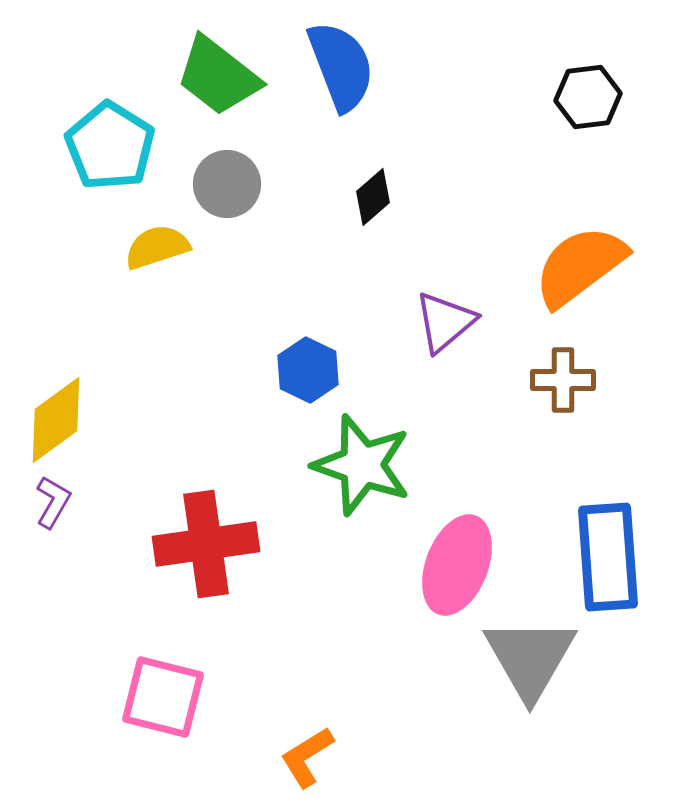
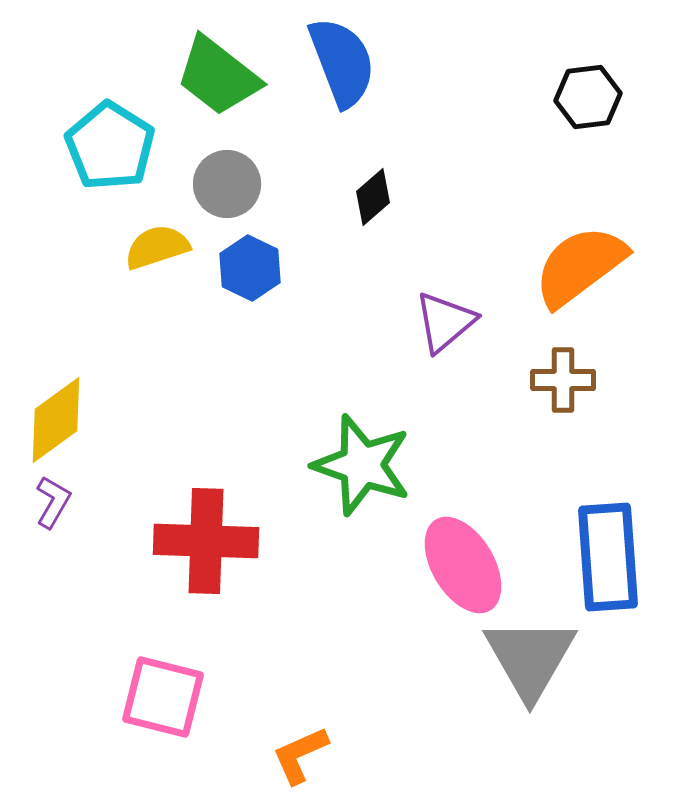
blue semicircle: moved 1 px right, 4 px up
blue hexagon: moved 58 px left, 102 px up
red cross: moved 3 px up; rotated 10 degrees clockwise
pink ellipse: moved 6 px right; rotated 52 degrees counterclockwise
orange L-shape: moved 7 px left, 2 px up; rotated 8 degrees clockwise
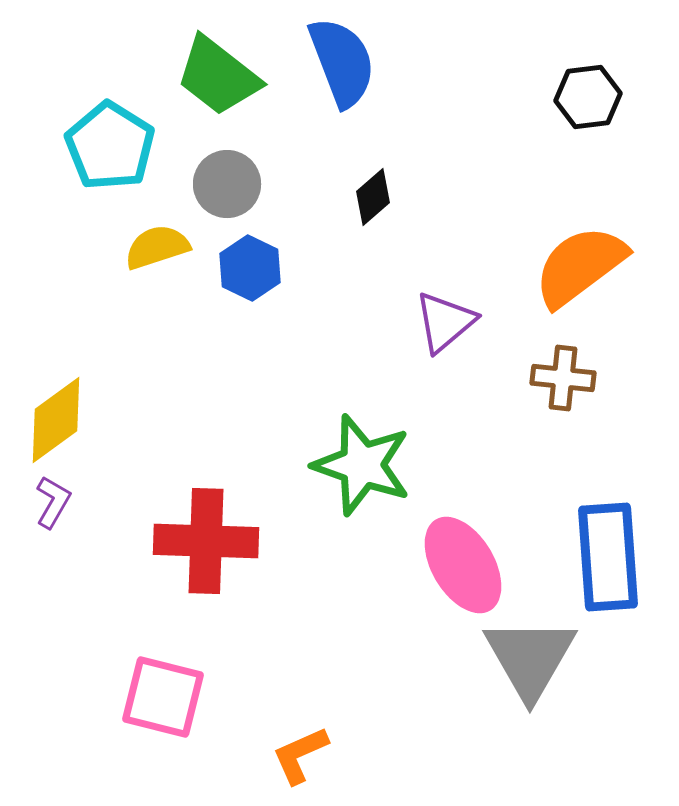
brown cross: moved 2 px up; rotated 6 degrees clockwise
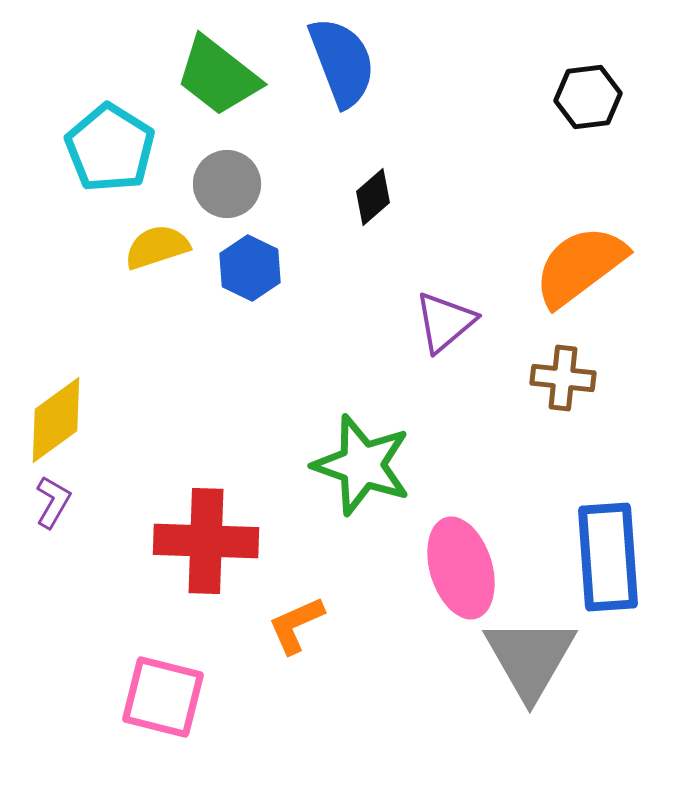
cyan pentagon: moved 2 px down
pink ellipse: moved 2 px left, 3 px down; rotated 14 degrees clockwise
orange L-shape: moved 4 px left, 130 px up
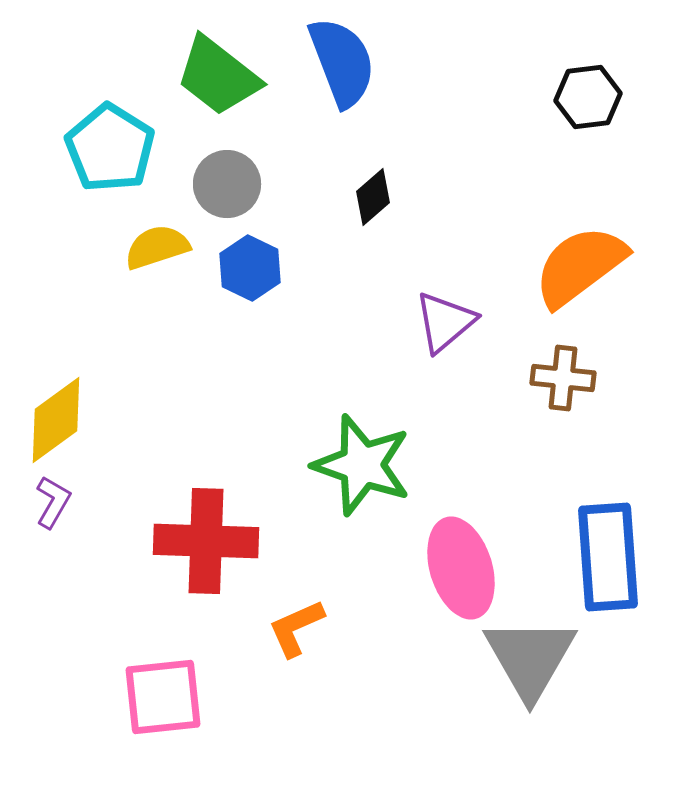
orange L-shape: moved 3 px down
pink square: rotated 20 degrees counterclockwise
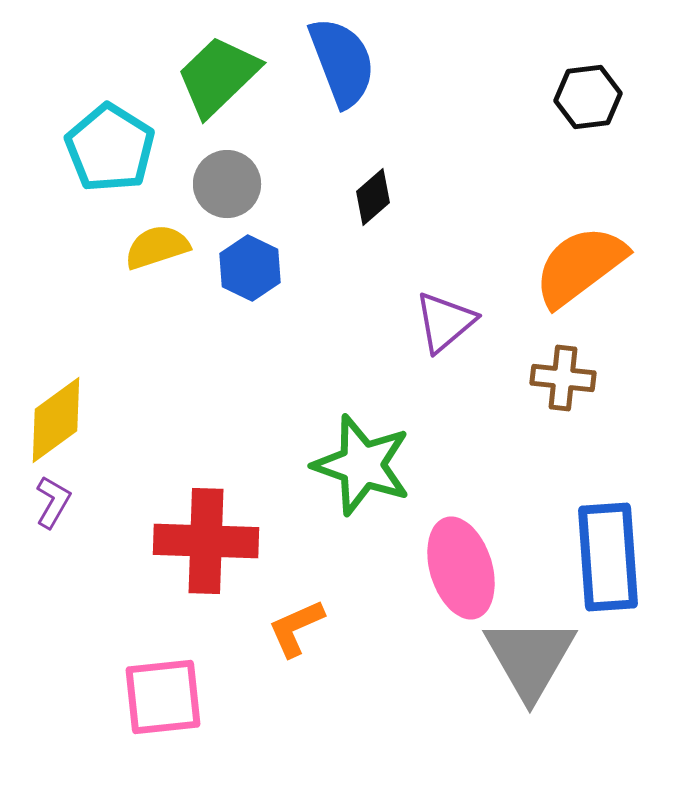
green trapezoid: rotated 98 degrees clockwise
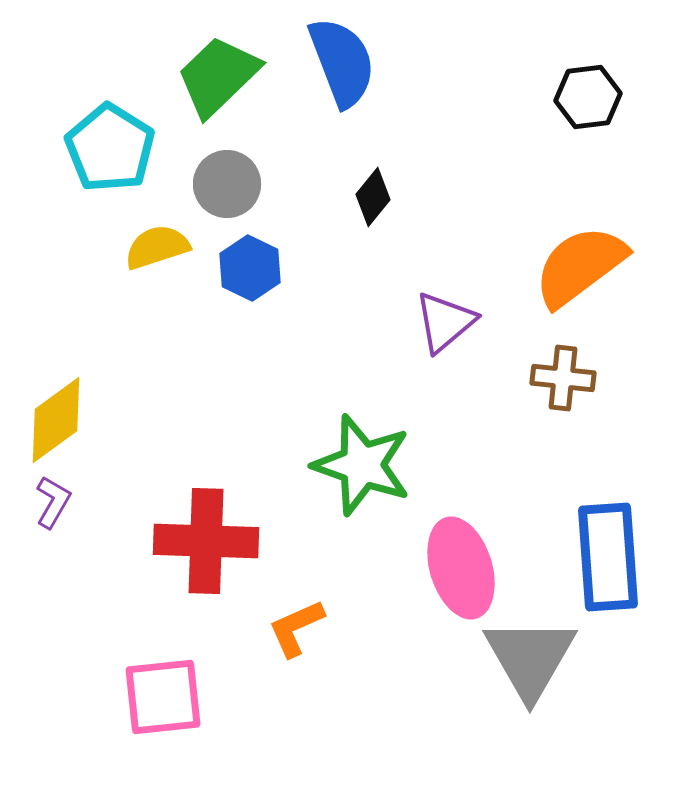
black diamond: rotated 10 degrees counterclockwise
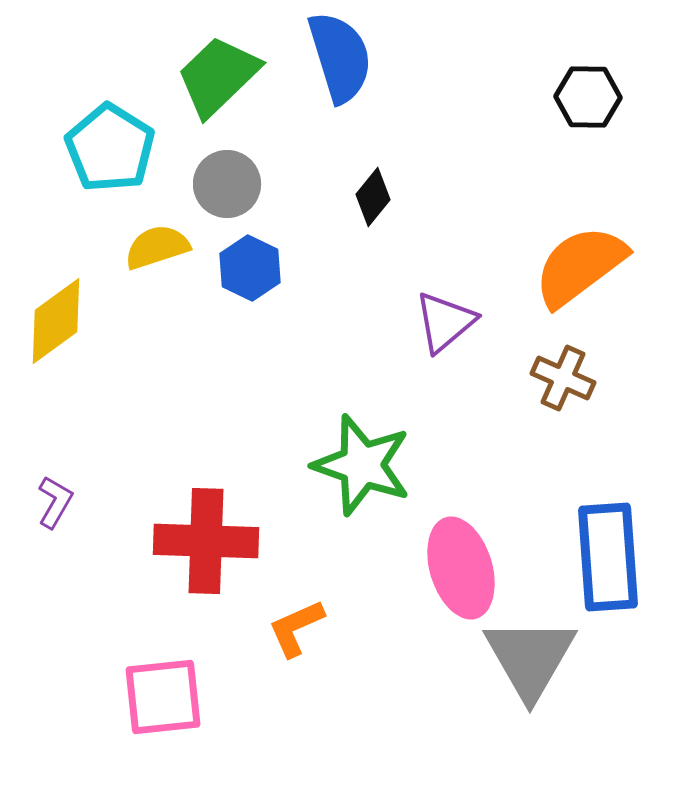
blue semicircle: moved 2 px left, 5 px up; rotated 4 degrees clockwise
black hexagon: rotated 8 degrees clockwise
brown cross: rotated 18 degrees clockwise
yellow diamond: moved 99 px up
purple L-shape: moved 2 px right
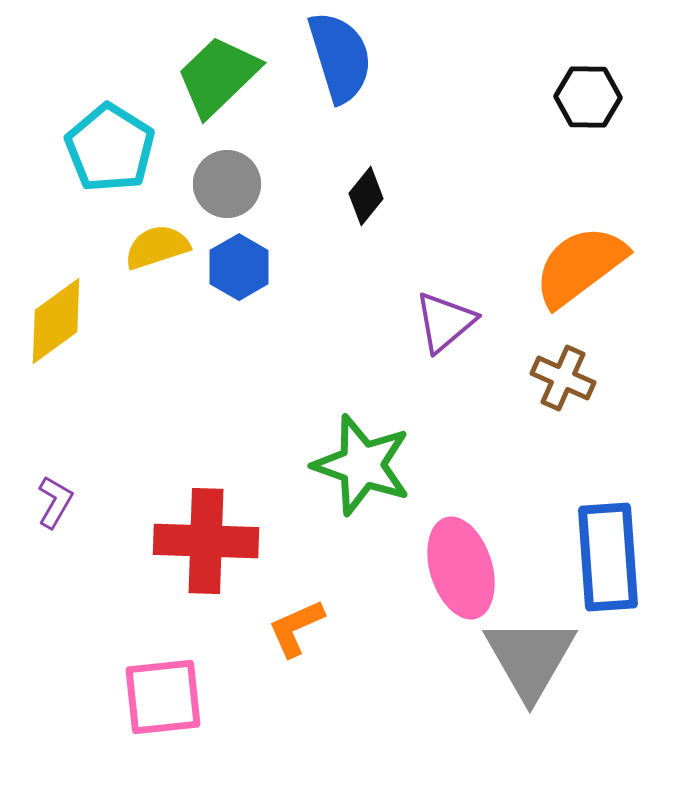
black diamond: moved 7 px left, 1 px up
blue hexagon: moved 11 px left, 1 px up; rotated 4 degrees clockwise
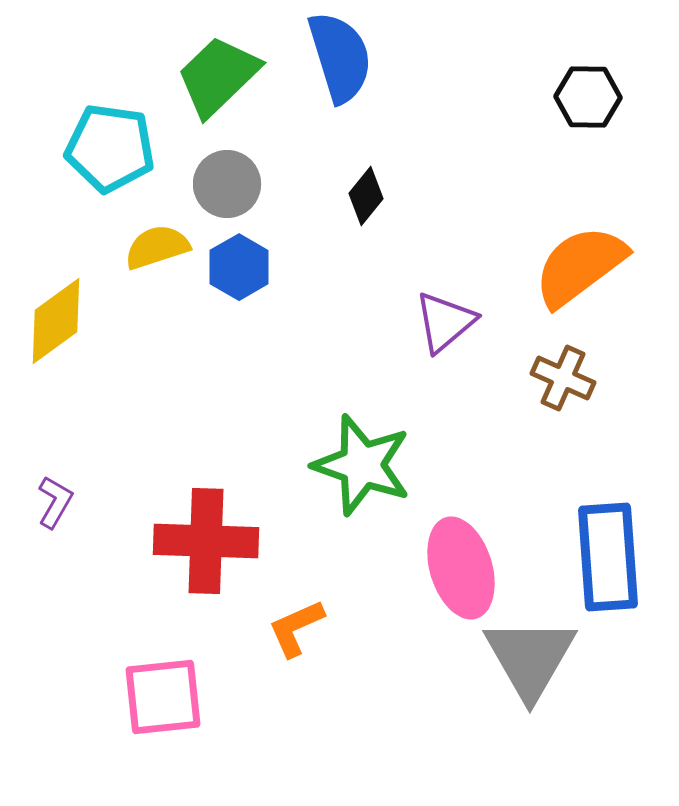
cyan pentagon: rotated 24 degrees counterclockwise
